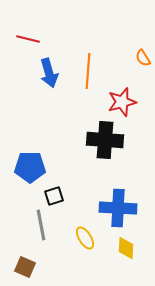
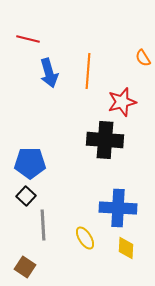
blue pentagon: moved 4 px up
black square: moved 28 px left; rotated 30 degrees counterclockwise
gray line: moved 2 px right; rotated 8 degrees clockwise
brown square: rotated 10 degrees clockwise
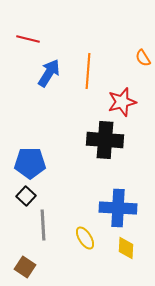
blue arrow: rotated 132 degrees counterclockwise
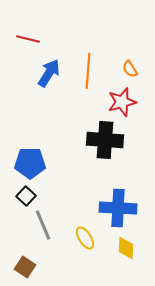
orange semicircle: moved 13 px left, 11 px down
gray line: rotated 20 degrees counterclockwise
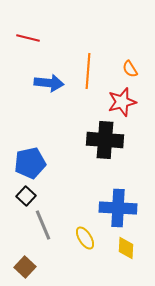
red line: moved 1 px up
blue arrow: moved 10 px down; rotated 64 degrees clockwise
blue pentagon: rotated 12 degrees counterclockwise
brown square: rotated 10 degrees clockwise
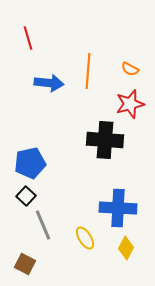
red line: rotated 60 degrees clockwise
orange semicircle: rotated 30 degrees counterclockwise
red star: moved 8 px right, 2 px down
yellow diamond: rotated 25 degrees clockwise
brown square: moved 3 px up; rotated 15 degrees counterclockwise
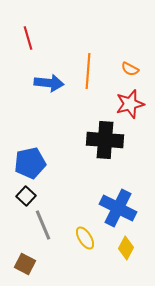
blue cross: rotated 24 degrees clockwise
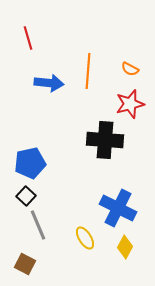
gray line: moved 5 px left
yellow diamond: moved 1 px left, 1 px up
